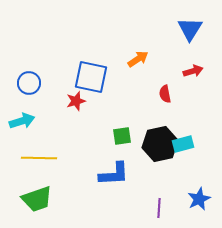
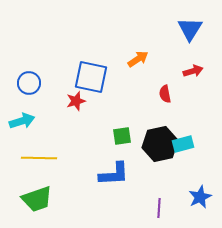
blue star: moved 1 px right, 2 px up
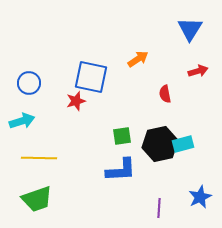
red arrow: moved 5 px right
blue L-shape: moved 7 px right, 4 px up
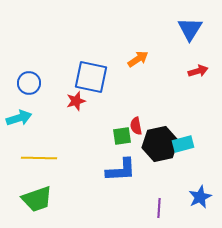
red semicircle: moved 29 px left, 32 px down
cyan arrow: moved 3 px left, 3 px up
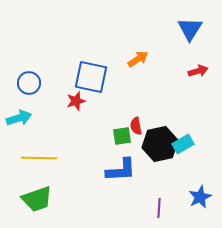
cyan rectangle: rotated 15 degrees counterclockwise
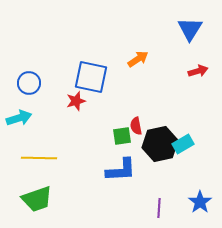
blue star: moved 5 px down; rotated 10 degrees counterclockwise
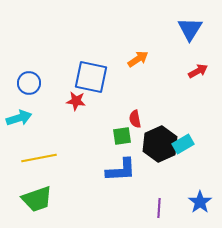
red arrow: rotated 12 degrees counterclockwise
red star: rotated 24 degrees clockwise
red semicircle: moved 1 px left, 7 px up
black hexagon: rotated 12 degrees counterclockwise
yellow line: rotated 12 degrees counterclockwise
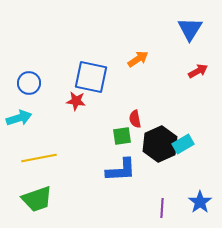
purple line: moved 3 px right
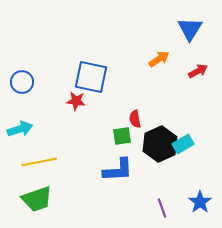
orange arrow: moved 21 px right
blue circle: moved 7 px left, 1 px up
cyan arrow: moved 1 px right, 11 px down
yellow line: moved 4 px down
blue L-shape: moved 3 px left
purple line: rotated 24 degrees counterclockwise
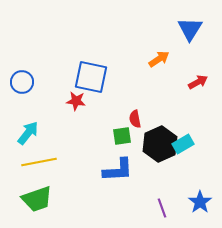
red arrow: moved 11 px down
cyan arrow: moved 8 px right, 4 px down; rotated 35 degrees counterclockwise
